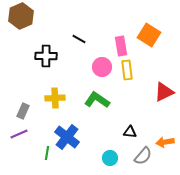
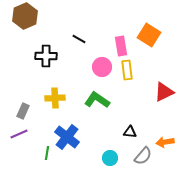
brown hexagon: moved 4 px right
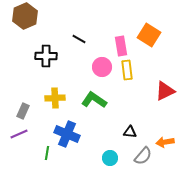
red triangle: moved 1 px right, 1 px up
green L-shape: moved 3 px left
blue cross: moved 3 px up; rotated 15 degrees counterclockwise
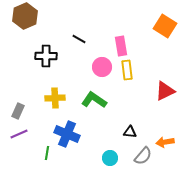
orange square: moved 16 px right, 9 px up
gray rectangle: moved 5 px left
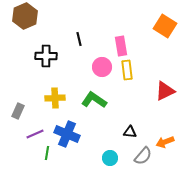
black line: rotated 48 degrees clockwise
purple line: moved 16 px right
orange arrow: rotated 12 degrees counterclockwise
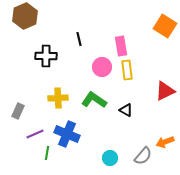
yellow cross: moved 3 px right
black triangle: moved 4 px left, 22 px up; rotated 24 degrees clockwise
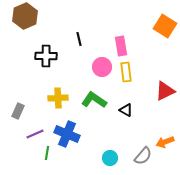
yellow rectangle: moved 1 px left, 2 px down
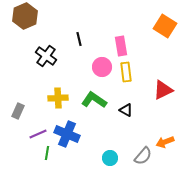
black cross: rotated 35 degrees clockwise
red triangle: moved 2 px left, 1 px up
purple line: moved 3 px right
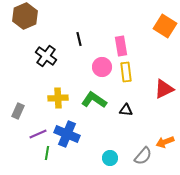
red triangle: moved 1 px right, 1 px up
black triangle: rotated 24 degrees counterclockwise
